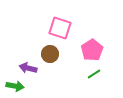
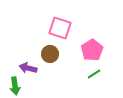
green arrow: rotated 72 degrees clockwise
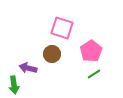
pink square: moved 2 px right
pink pentagon: moved 1 px left, 1 px down
brown circle: moved 2 px right
green arrow: moved 1 px left, 1 px up
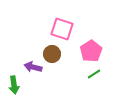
pink square: moved 1 px down
purple arrow: moved 5 px right, 1 px up
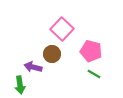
pink square: rotated 25 degrees clockwise
pink pentagon: rotated 25 degrees counterclockwise
green line: rotated 64 degrees clockwise
green arrow: moved 6 px right
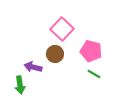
brown circle: moved 3 px right
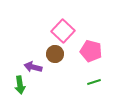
pink square: moved 1 px right, 2 px down
green line: moved 8 px down; rotated 48 degrees counterclockwise
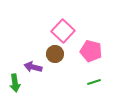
green arrow: moved 5 px left, 2 px up
